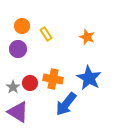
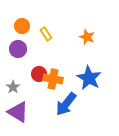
red circle: moved 9 px right, 9 px up
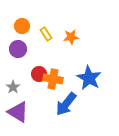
orange star: moved 16 px left; rotated 28 degrees counterclockwise
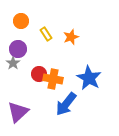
orange circle: moved 1 px left, 5 px up
orange star: rotated 14 degrees counterclockwise
gray star: moved 24 px up
purple triangle: rotated 45 degrees clockwise
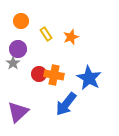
orange cross: moved 1 px right, 4 px up
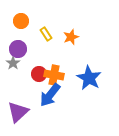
blue arrow: moved 16 px left, 9 px up
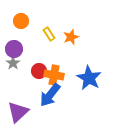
yellow rectangle: moved 3 px right
purple circle: moved 4 px left
red circle: moved 3 px up
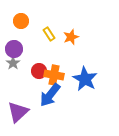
blue star: moved 4 px left, 1 px down
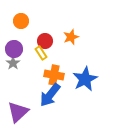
yellow rectangle: moved 8 px left, 19 px down
red circle: moved 6 px right, 30 px up
blue star: rotated 15 degrees clockwise
